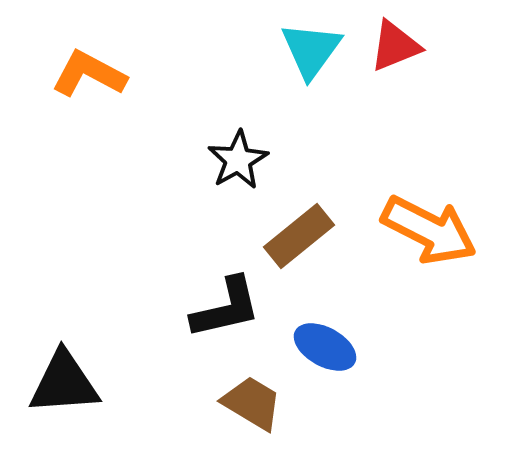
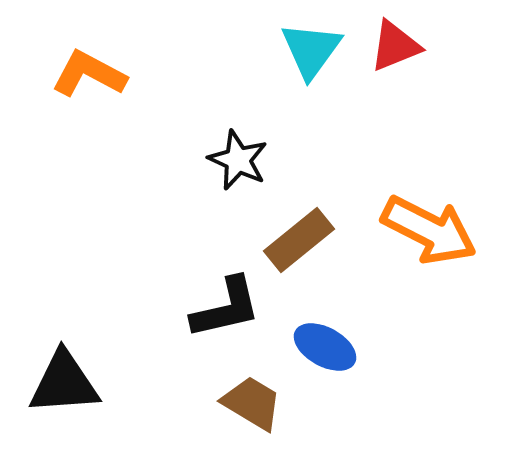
black star: rotated 18 degrees counterclockwise
brown rectangle: moved 4 px down
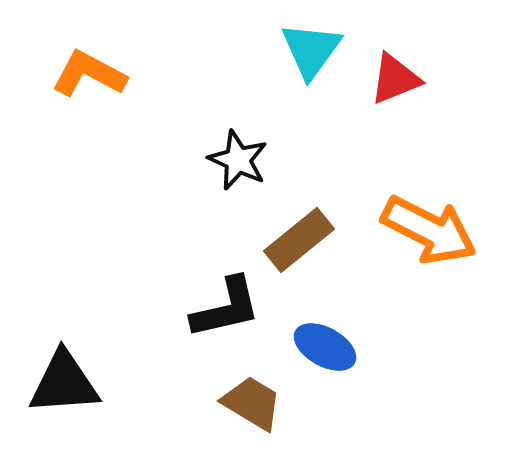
red triangle: moved 33 px down
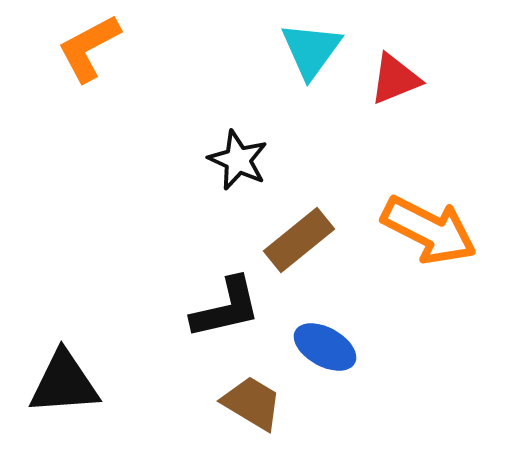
orange L-shape: moved 26 px up; rotated 56 degrees counterclockwise
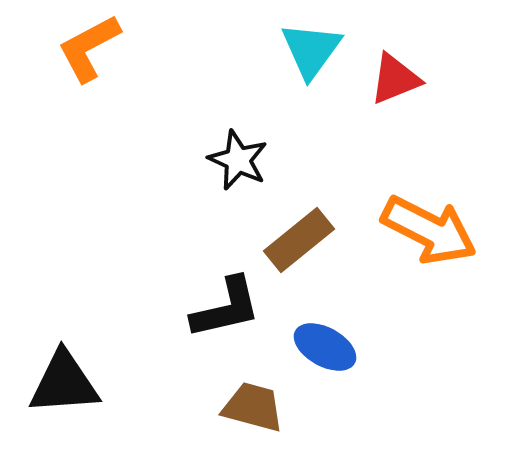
brown trapezoid: moved 1 px right, 4 px down; rotated 16 degrees counterclockwise
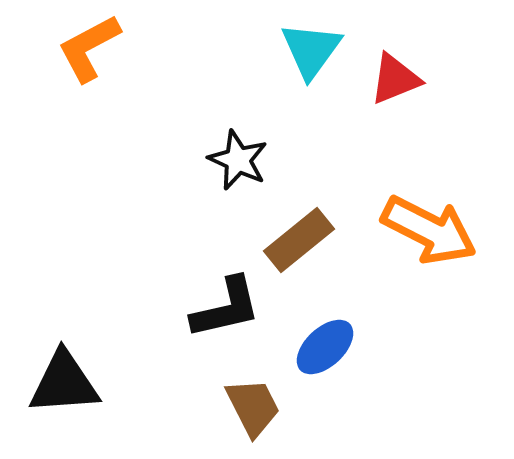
blue ellipse: rotated 72 degrees counterclockwise
brown trapezoid: rotated 48 degrees clockwise
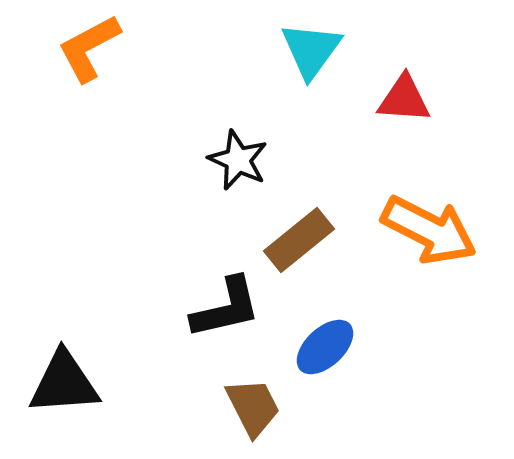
red triangle: moved 9 px right, 20 px down; rotated 26 degrees clockwise
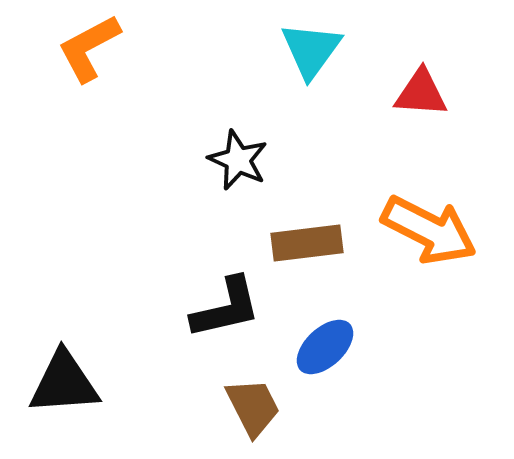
red triangle: moved 17 px right, 6 px up
brown rectangle: moved 8 px right, 3 px down; rotated 32 degrees clockwise
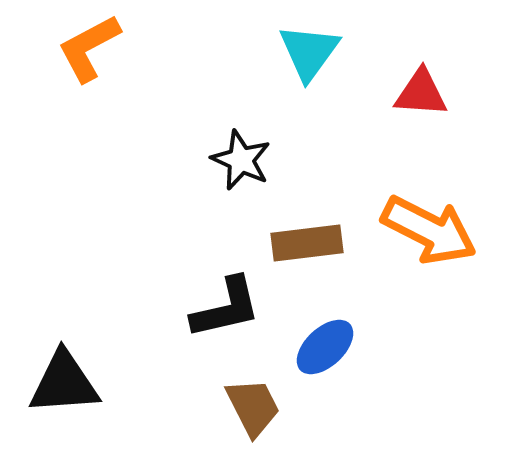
cyan triangle: moved 2 px left, 2 px down
black star: moved 3 px right
